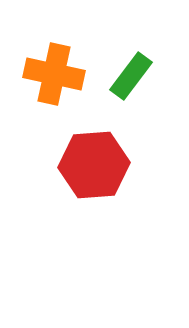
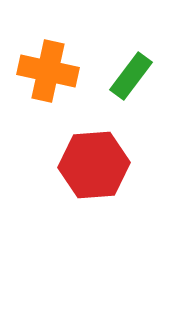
orange cross: moved 6 px left, 3 px up
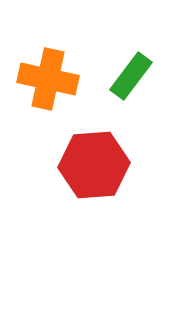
orange cross: moved 8 px down
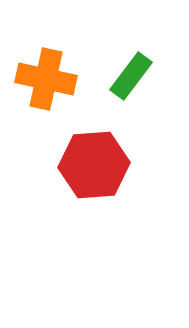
orange cross: moved 2 px left
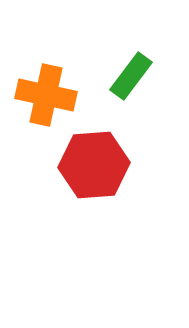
orange cross: moved 16 px down
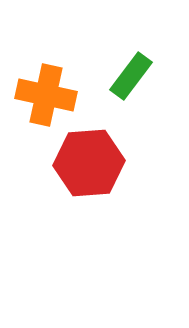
red hexagon: moved 5 px left, 2 px up
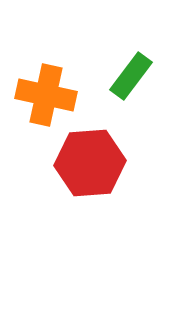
red hexagon: moved 1 px right
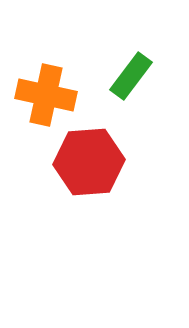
red hexagon: moved 1 px left, 1 px up
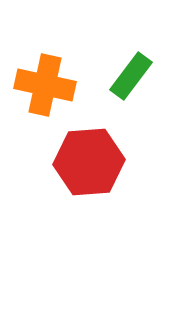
orange cross: moved 1 px left, 10 px up
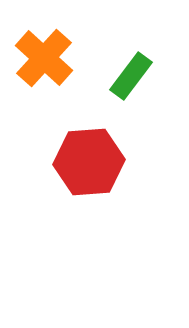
orange cross: moved 1 px left, 27 px up; rotated 30 degrees clockwise
